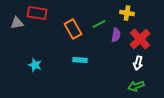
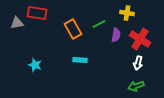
red cross: rotated 15 degrees counterclockwise
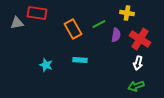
cyan star: moved 11 px right
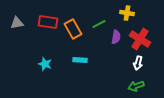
red rectangle: moved 11 px right, 9 px down
purple semicircle: moved 2 px down
cyan star: moved 1 px left, 1 px up
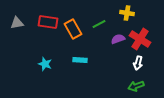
purple semicircle: moved 2 px right, 2 px down; rotated 120 degrees counterclockwise
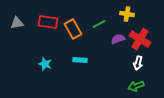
yellow cross: moved 1 px down
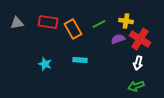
yellow cross: moved 1 px left, 7 px down
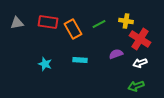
purple semicircle: moved 2 px left, 15 px down
white arrow: moved 2 px right; rotated 56 degrees clockwise
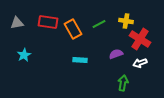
cyan star: moved 21 px left, 9 px up; rotated 24 degrees clockwise
green arrow: moved 13 px left, 3 px up; rotated 119 degrees clockwise
